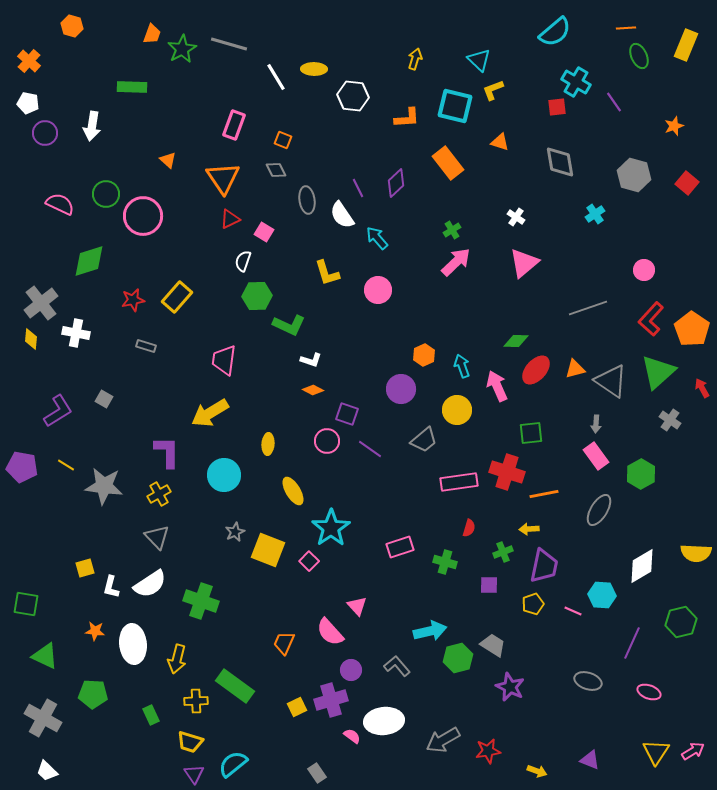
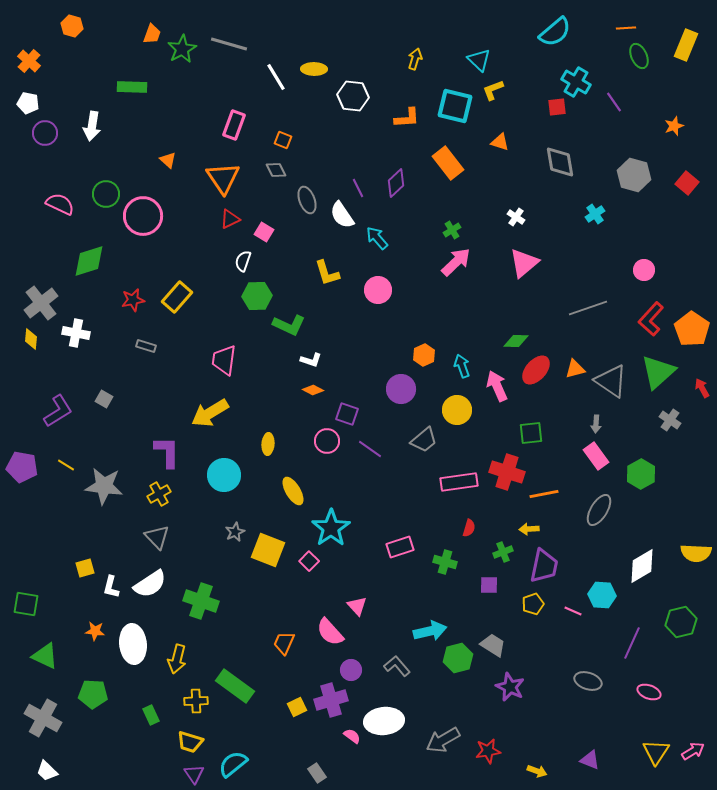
gray ellipse at (307, 200): rotated 12 degrees counterclockwise
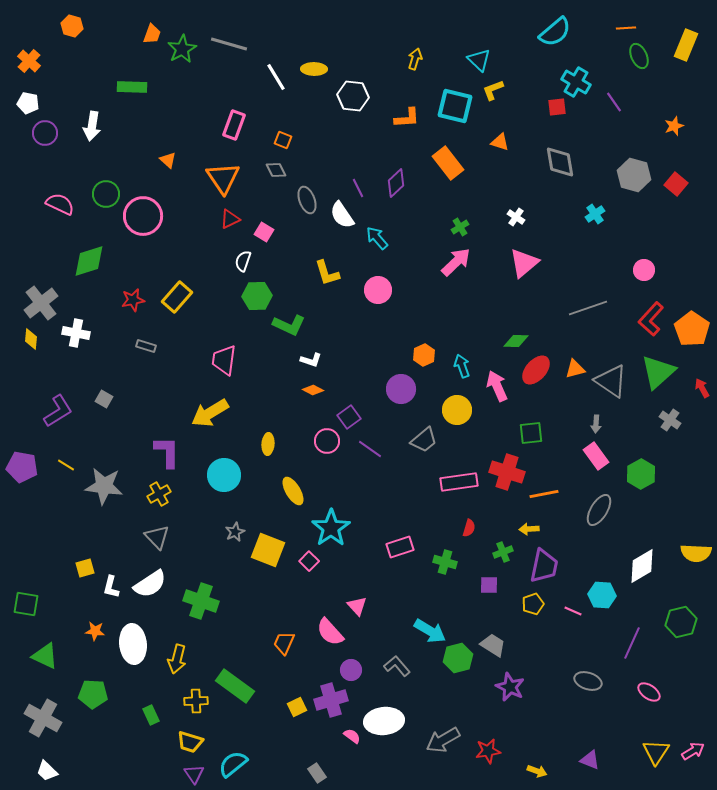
red square at (687, 183): moved 11 px left, 1 px down
green cross at (452, 230): moved 8 px right, 3 px up
purple square at (347, 414): moved 2 px right, 3 px down; rotated 35 degrees clockwise
cyan arrow at (430, 631): rotated 44 degrees clockwise
pink ellipse at (649, 692): rotated 15 degrees clockwise
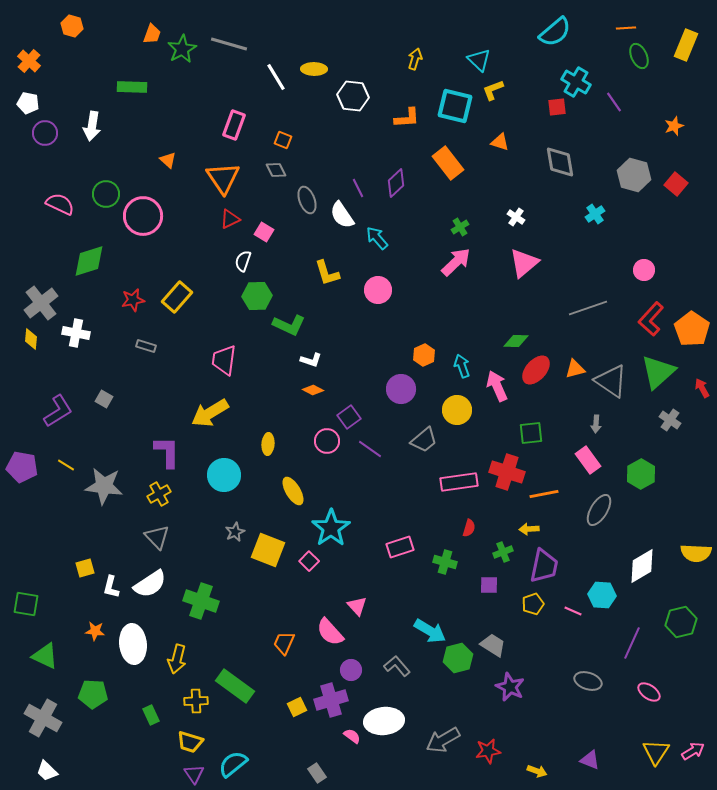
pink rectangle at (596, 456): moved 8 px left, 4 px down
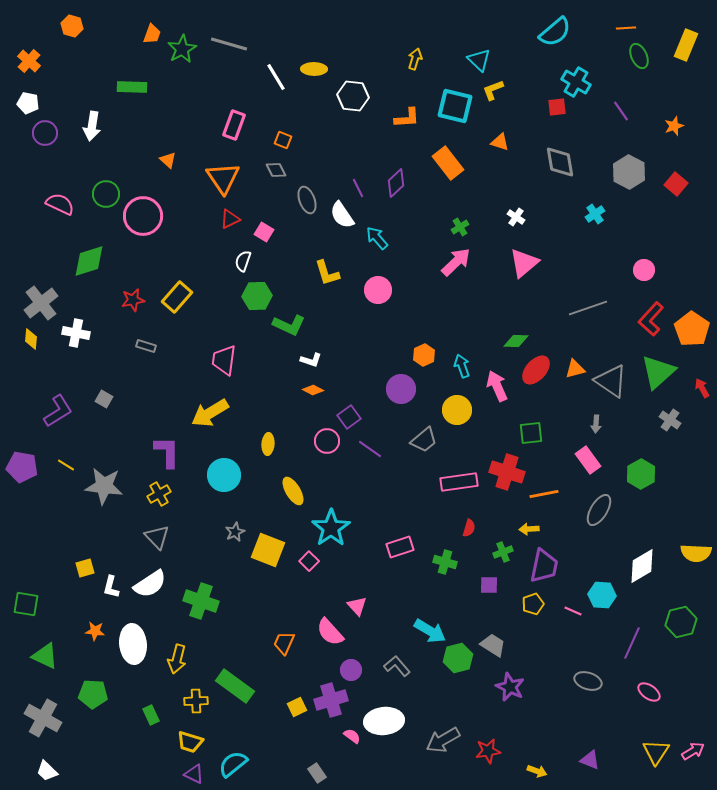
purple line at (614, 102): moved 7 px right, 9 px down
gray hexagon at (634, 175): moved 5 px left, 3 px up; rotated 12 degrees clockwise
purple triangle at (194, 774): rotated 30 degrees counterclockwise
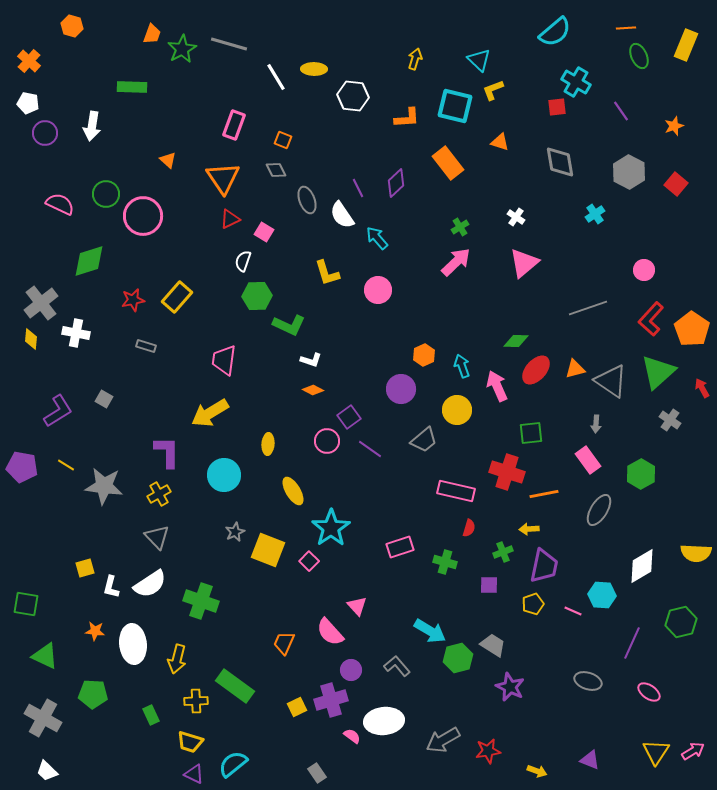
pink rectangle at (459, 482): moved 3 px left, 9 px down; rotated 21 degrees clockwise
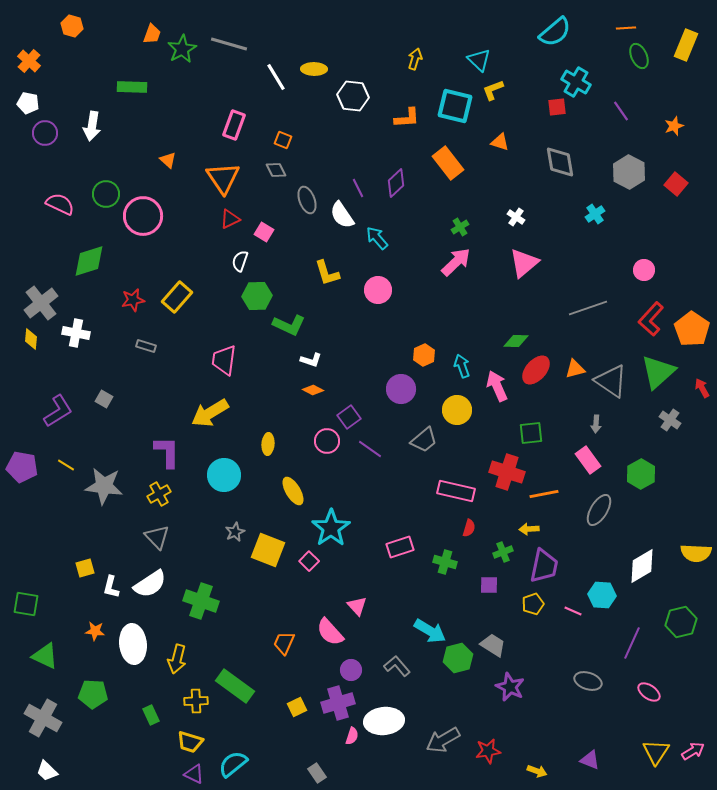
white semicircle at (243, 261): moved 3 px left
purple cross at (331, 700): moved 7 px right, 3 px down
pink semicircle at (352, 736): rotated 72 degrees clockwise
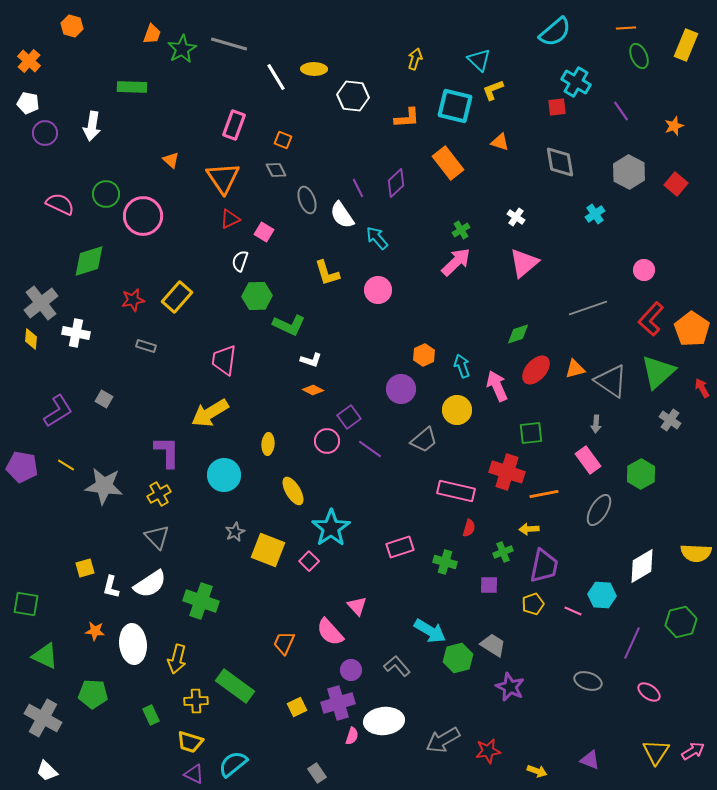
orange triangle at (168, 160): moved 3 px right
green cross at (460, 227): moved 1 px right, 3 px down
green diamond at (516, 341): moved 2 px right, 7 px up; rotated 20 degrees counterclockwise
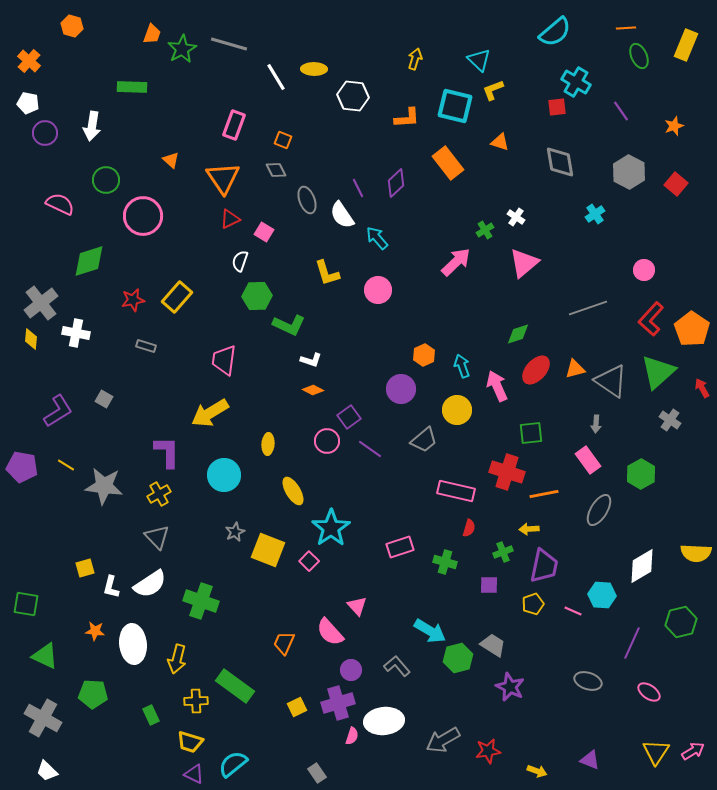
green circle at (106, 194): moved 14 px up
green cross at (461, 230): moved 24 px right
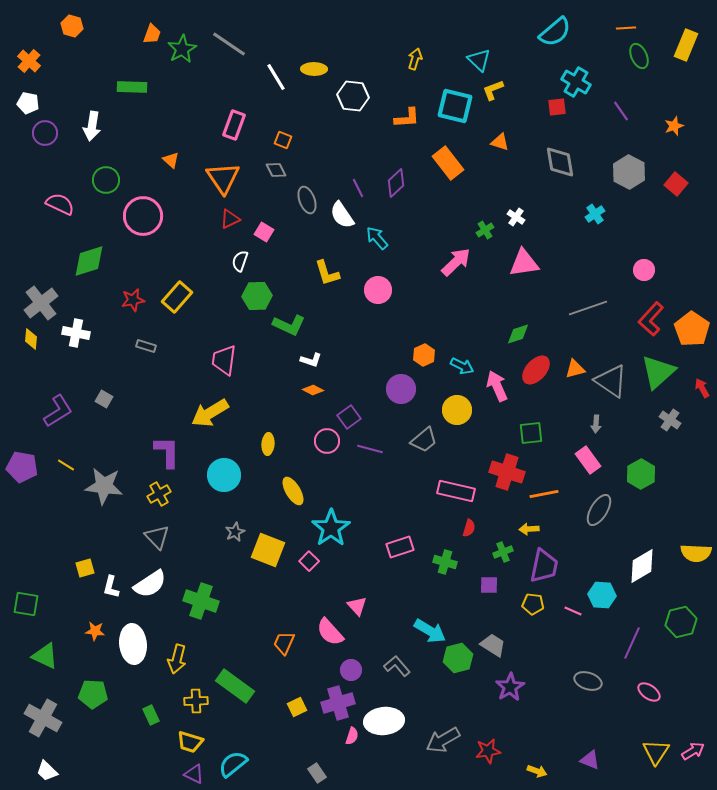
gray line at (229, 44): rotated 18 degrees clockwise
pink triangle at (524, 263): rotated 32 degrees clockwise
cyan arrow at (462, 366): rotated 135 degrees clockwise
purple line at (370, 449): rotated 20 degrees counterclockwise
yellow pentagon at (533, 604): rotated 25 degrees clockwise
purple star at (510, 687): rotated 16 degrees clockwise
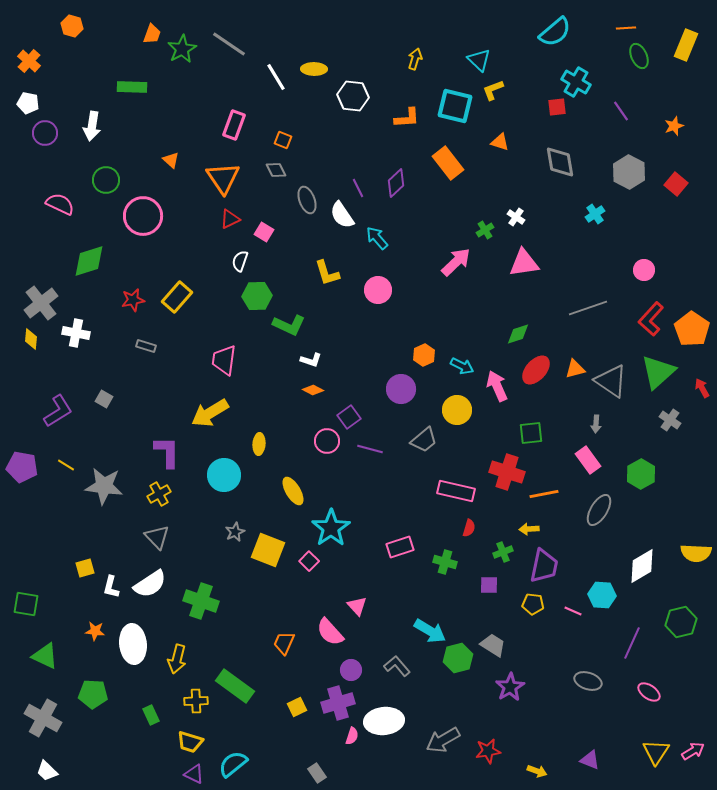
yellow ellipse at (268, 444): moved 9 px left
